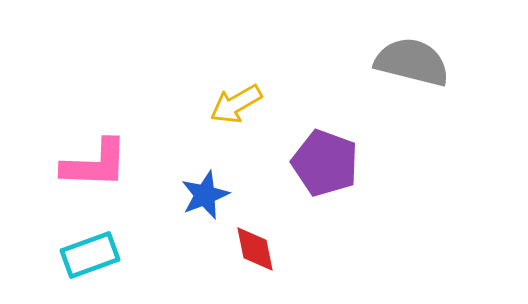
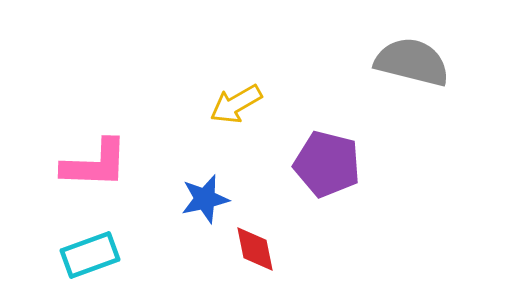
purple pentagon: moved 2 px right, 1 px down; rotated 6 degrees counterclockwise
blue star: moved 4 px down; rotated 9 degrees clockwise
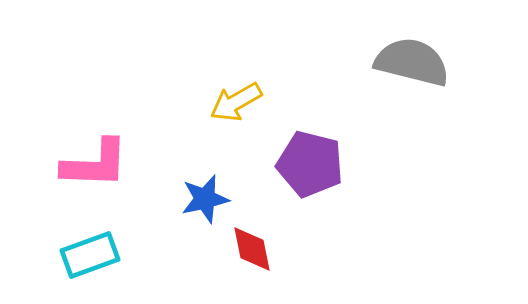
yellow arrow: moved 2 px up
purple pentagon: moved 17 px left
red diamond: moved 3 px left
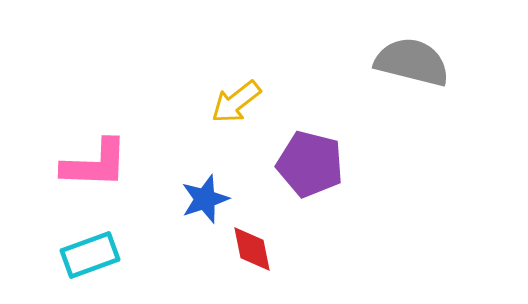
yellow arrow: rotated 8 degrees counterclockwise
blue star: rotated 6 degrees counterclockwise
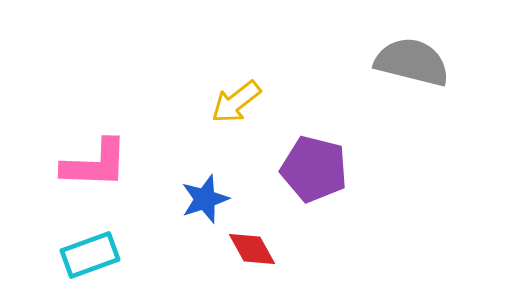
purple pentagon: moved 4 px right, 5 px down
red diamond: rotated 18 degrees counterclockwise
